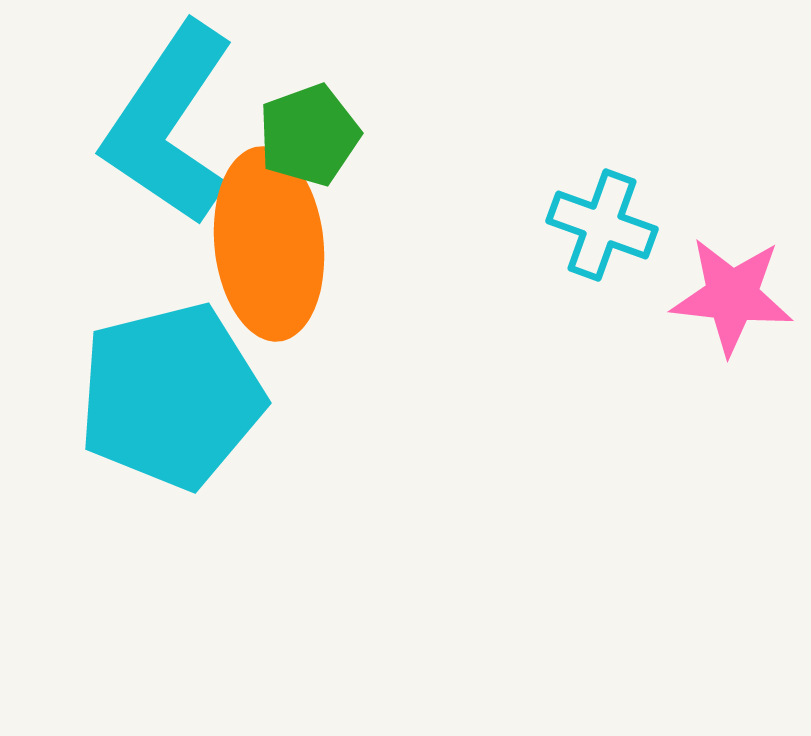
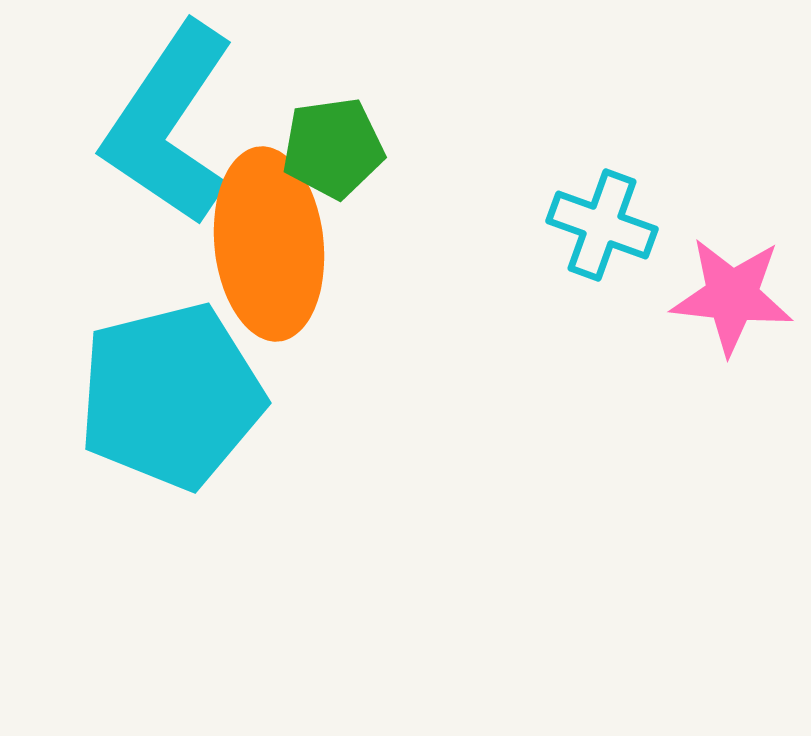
green pentagon: moved 24 px right, 13 px down; rotated 12 degrees clockwise
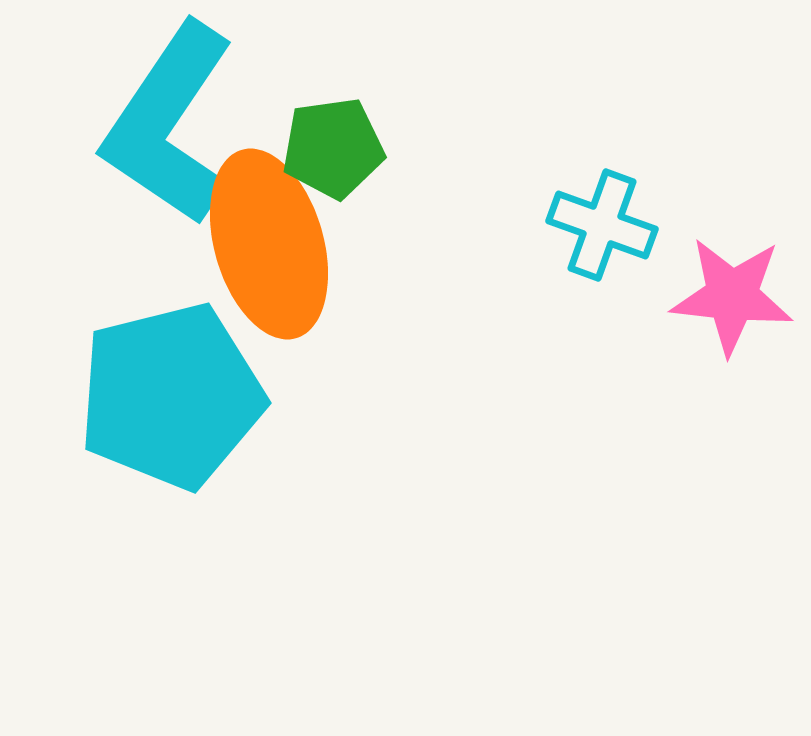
orange ellipse: rotated 10 degrees counterclockwise
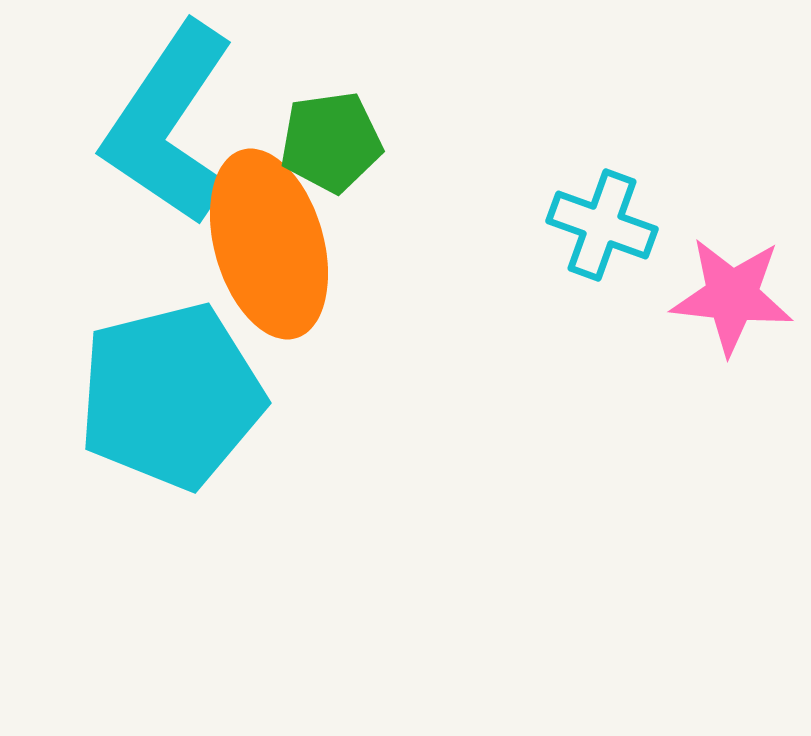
green pentagon: moved 2 px left, 6 px up
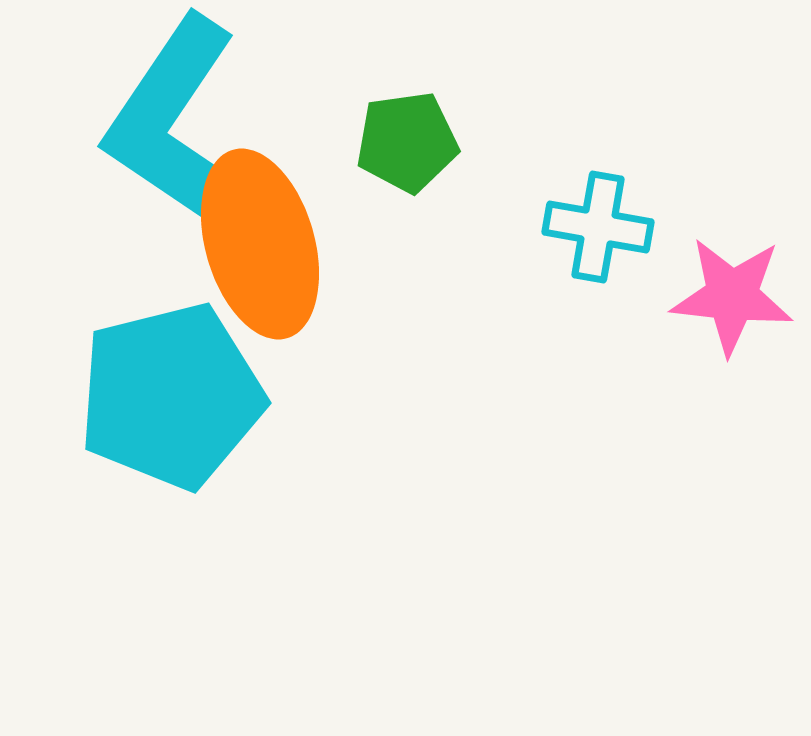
cyan L-shape: moved 2 px right, 7 px up
green pentagon: moved 76 px right
cyan cross: moved 4 px left, 2 px down; rotated 10 degrees counterclockwise
orange ellipse: moved 9 px left
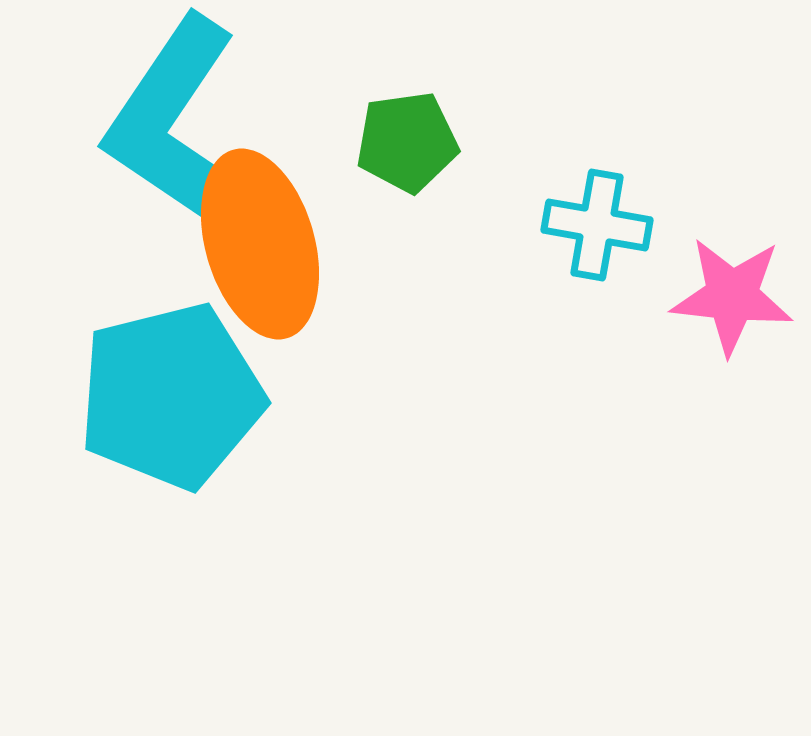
cyan cross: moved 1 px left, 2 px up
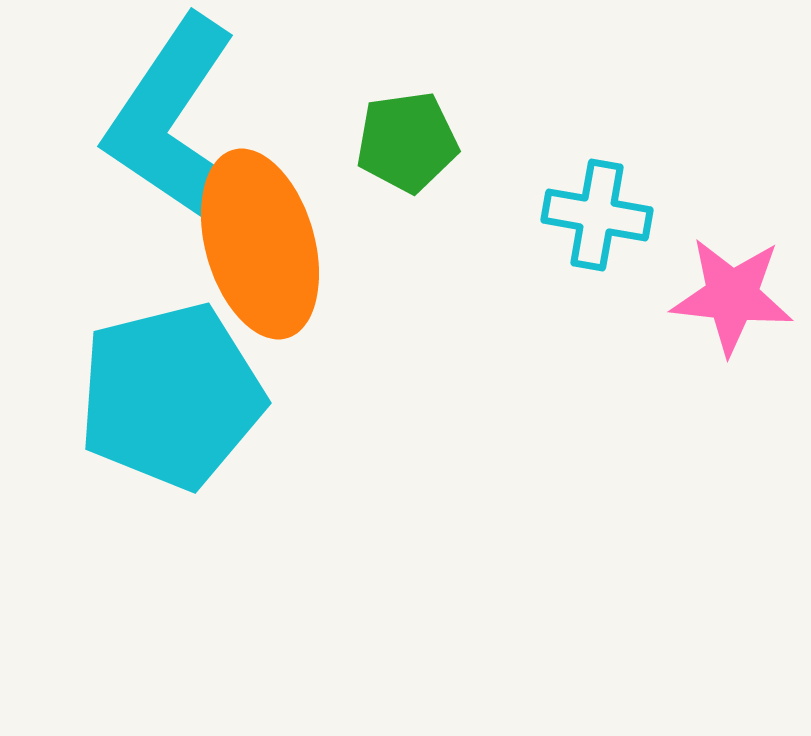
cyan cross: moved 10 px up
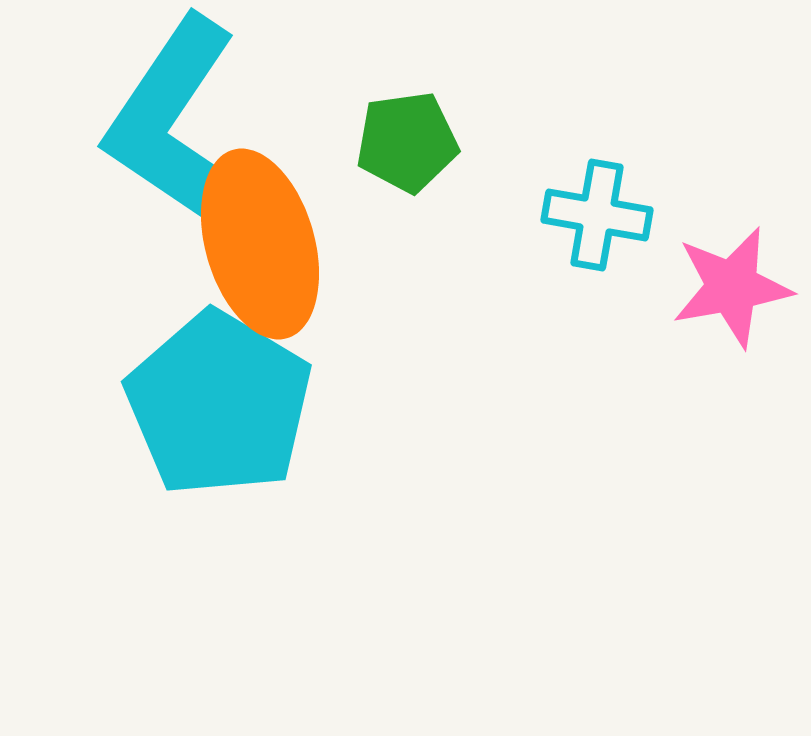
pink star: moved 9 px up; rotated 16 degrees counterclockwise
cyan pentagon: moved 48 px right, 8 px down; rotated 27 degrees counterclockwise
